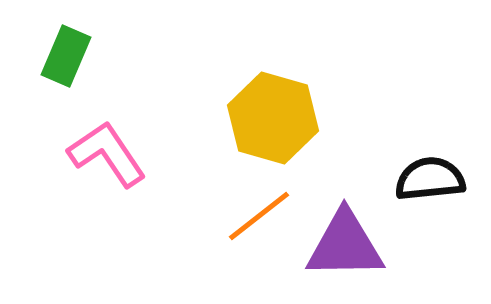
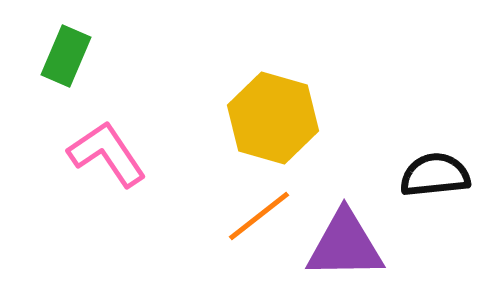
black semicircle: moved 5 px right, 4 px up
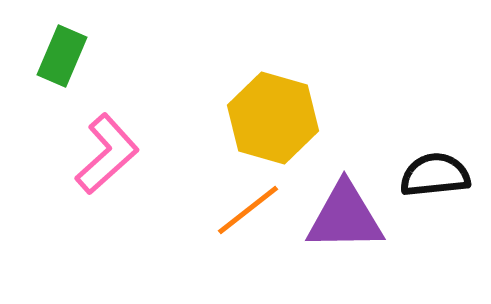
green rectangle: moved 4 px left
pink L-shape: rotated 82 degrees clockwise
orange line: moved 11 px left, 6 px up
purple triangle: moved 28 px up
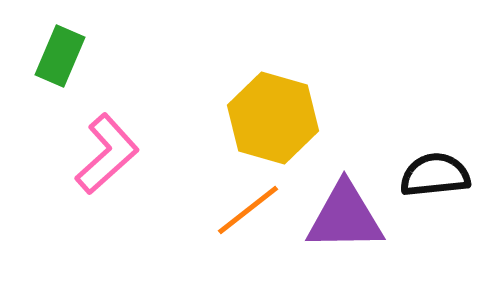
green rectangle: moved 2 px left
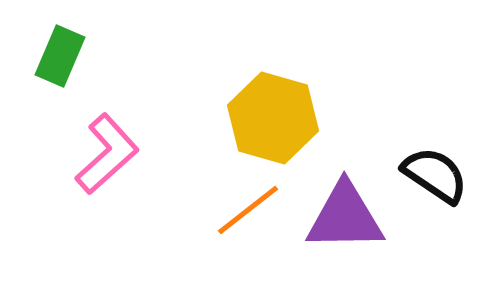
black semicircle: rotated 40 degrees clockwise
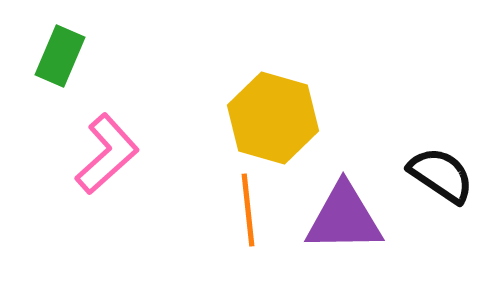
black semicircle: moved 6 px right
orange line: rotated 58 degrees counterclockwise
purple triangle: moved 1 px left, 1 px down
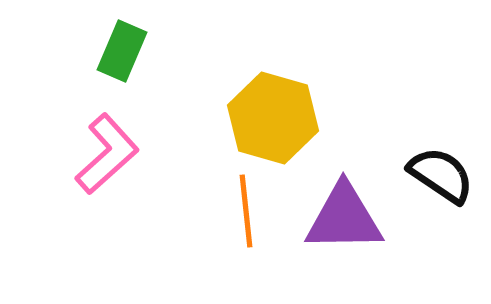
green rectangle: moved 62 px right, 5 px up
orange line: moved 2 px left, 1 px down
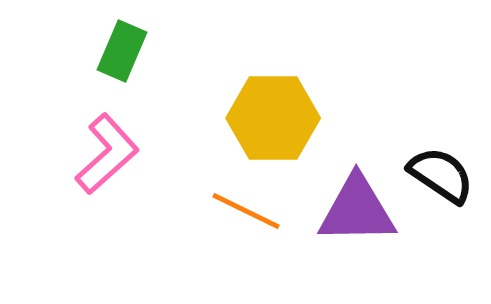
yellow hexagon: rotated 16 degrees counterclockwise
orange line: rotated 58 degrees counterclockwise
purple triangle: moved 13 px right, 8 px up
